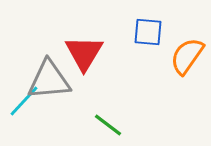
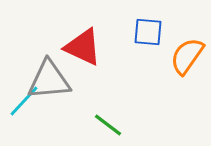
red triangle: moved 1 px left, 6 px up; rotated 36 degrees counterclockwise
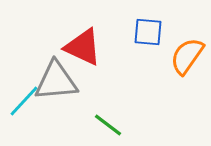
gray triangle: moved 7 px right, 1 px down
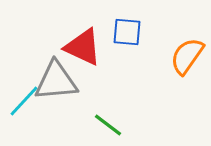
blue square: moved 21 px left
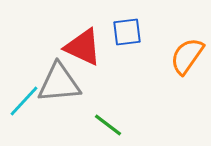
blue square: rotated 12 degrees counterclockwise
gray triangle: moved 3 px right, 2 px down
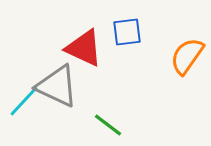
red triangle: moved 1 px right, 1 px down
gray triangle: moved 2 px left, 3 px down; rotated 30 degrees clockwise
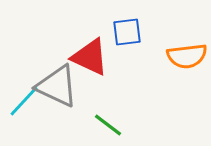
red triangle: moved 6 px right, 9 px down
orange semicircle: rotated 132 degrees counterclockwise
